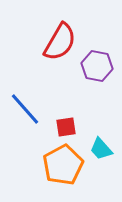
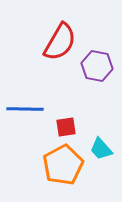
blue line: rotated 48 degrees counterclockwise
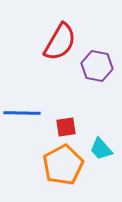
blue line: moved 3 px left, 4 px down
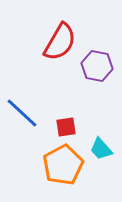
blue line: rotated 42 degrees clockwise
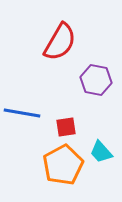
purple hexagon: moved 1 px left, 14 px down
blue line: rotated 33 degrees counterclockwise
cyan trapezoid: moved 3 px down
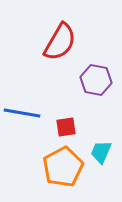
cyan trapezoid: rotated 65 degrees clockwise
orange pentagon: moved 2 px down
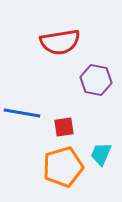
red semicircle: rotated 51 degrees clockwise
red square: moved 2 px left
cyan trapezoid: moved 2 px down
orange pentagon: rotated 12 degrees clockwise
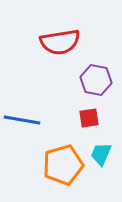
blue line: moved 7 px down
red square: moved 25 px right, 9 px up
orange pentagon: moved 2 px up
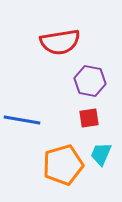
purple hexagon: moved 6 px left, 1 px down
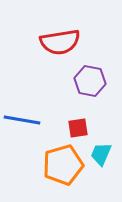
red square: moved 11 px left, 10 px down
